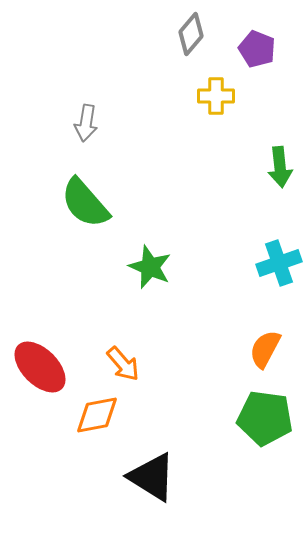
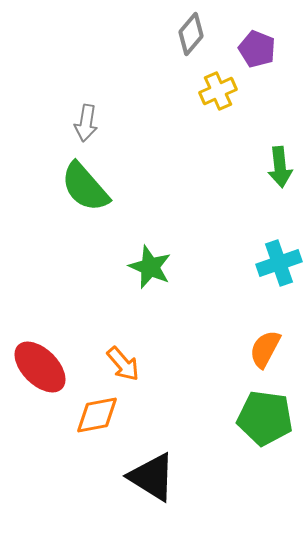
yellow cross: moved 2 px right, 5 px up; rotated 24 degrees counterclockwise
green semicircle: moved 16 px up
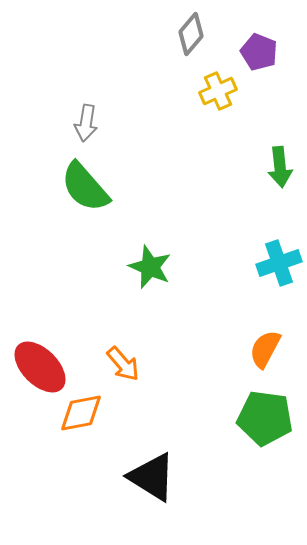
purple pentagon: moved 2 px right, 3 px down
orange diamond: moved 16 px left, 2 px up
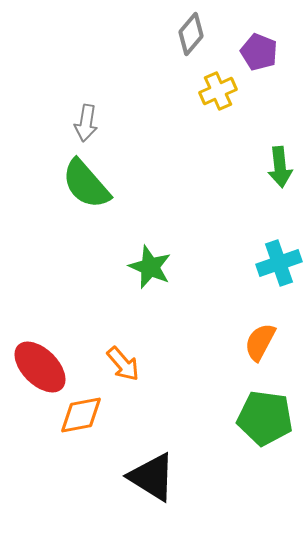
green semicircle: moved 1 px right, 3 px up
orange semicircle: moved 5 px left, 7 px up
orange diamond: moved 2 px down
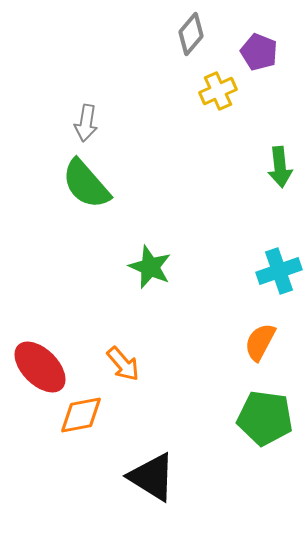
cyan cross: moved 8 px down
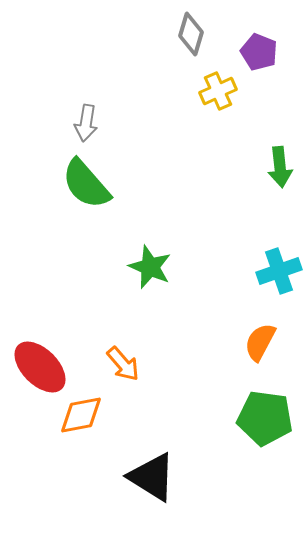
gray diamond: rotated 24 degrees counterclockwise
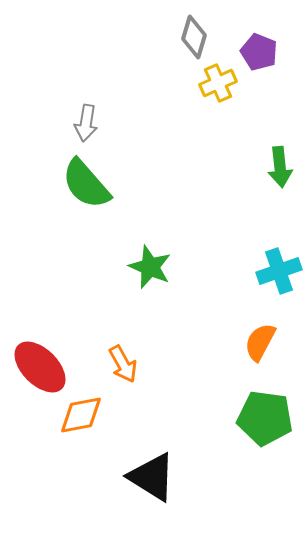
gray diamond: moved 3 px right, 3 px down
yellow cross: moved 8 px up
orange arrow: rotated 12 degrees clockwise
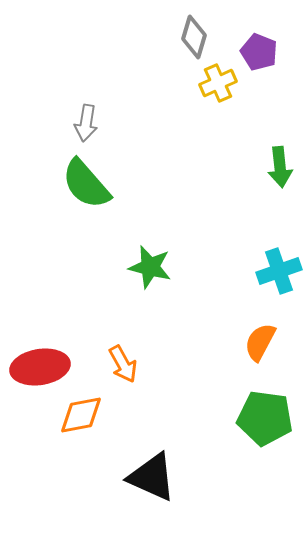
green star: rotated 9 degrees counterclockwise
red ellipse: rotated 54 degrees counterclockwise
black triangle: rotated 8 degrees counterclockwise
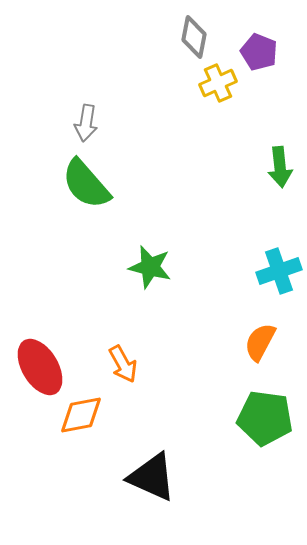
gray diamond: rotated 6 degrees counterclockwise
red ellipse: rotated 68 degrees clockwise
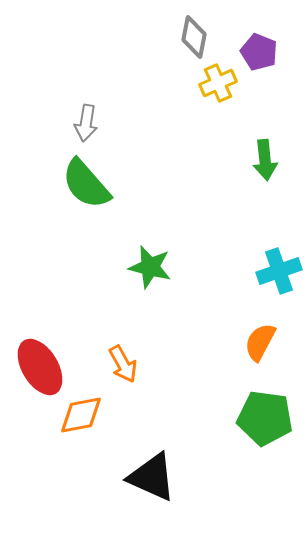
green arrow: moved 15 px left, 7 px up
